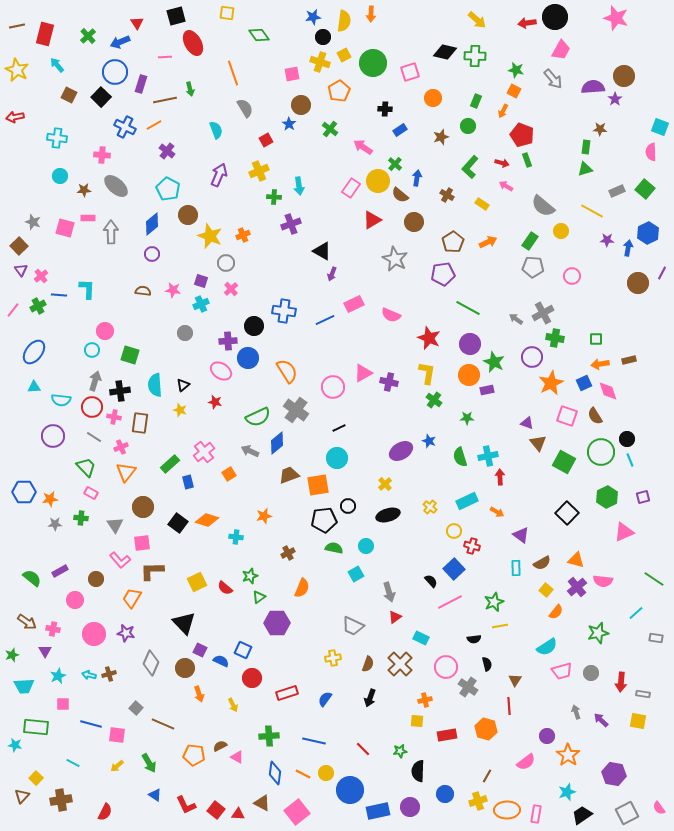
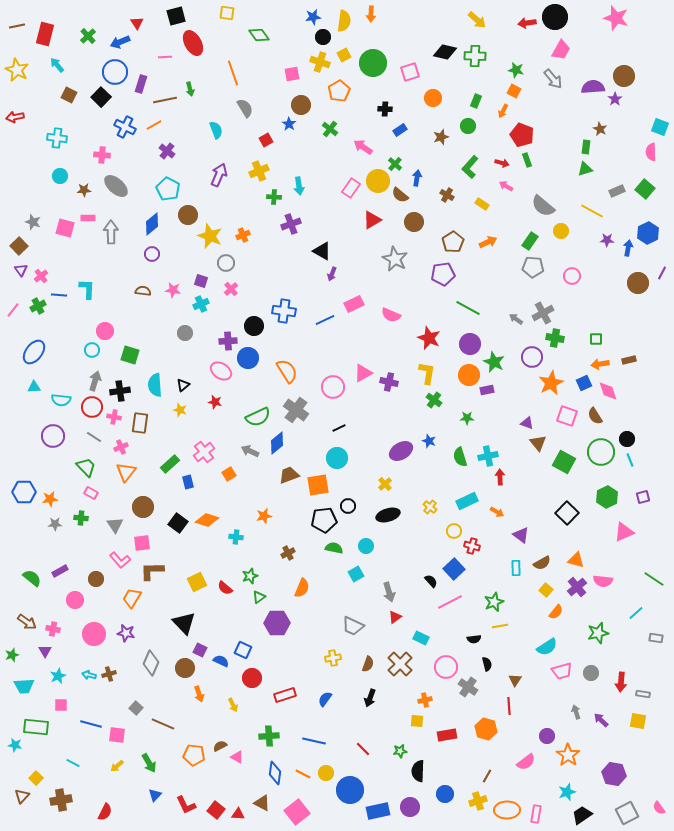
brown star at (600, 129): rotated 24 degrees clockwise
red rectangle at (287, 693): moved 2 px left, 2 px down
pink square at (63, 704): moved 2 px left, 1 px down
blue triangle at (155, 795): rotated 40 degrees clockwise
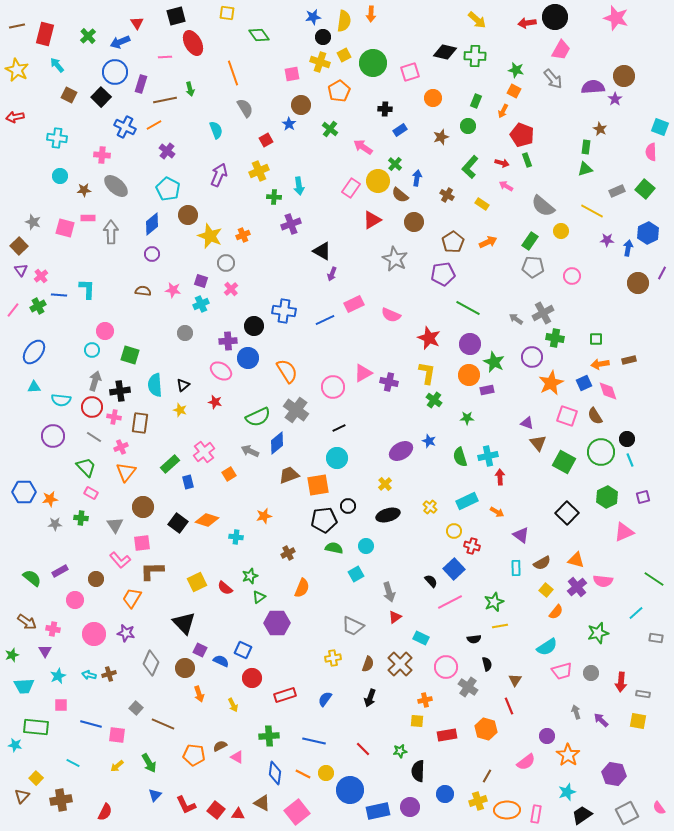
red line at (509, 706): rotated 18 degrees counterclockwise
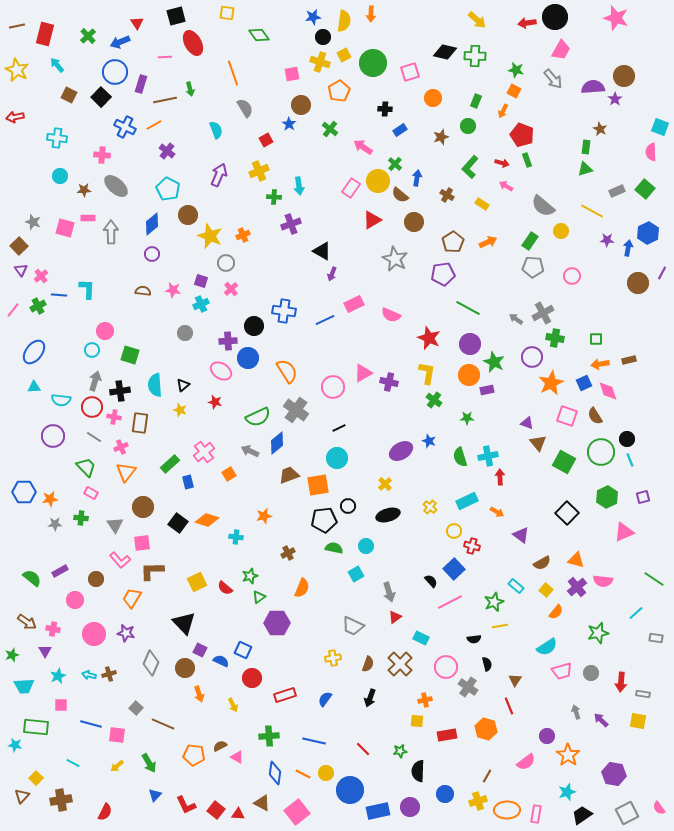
cyan rectangle at (516, 568): moved 18 px down; rotated 49 degrees counterclockwise
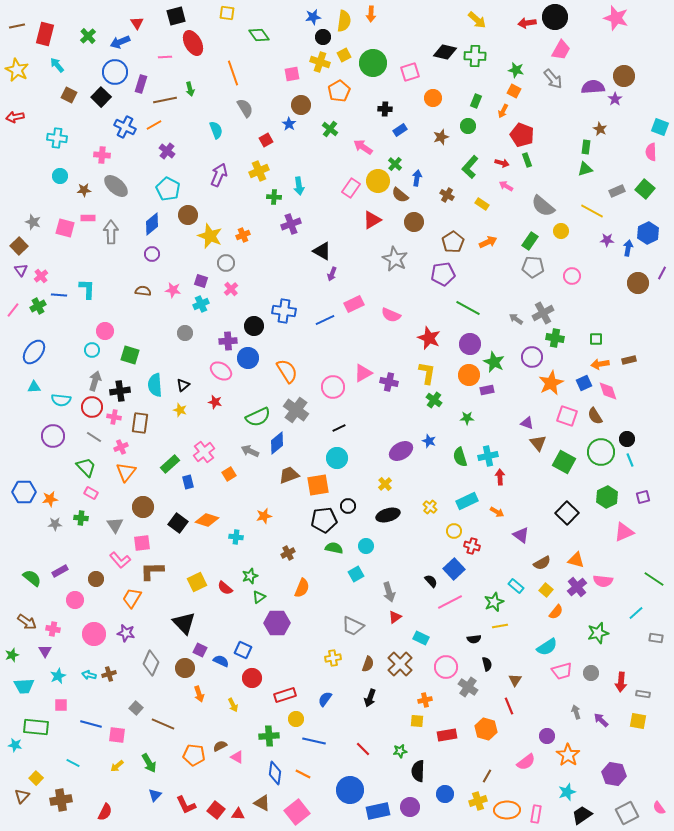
yellow circle at (326, 773): moved 30 px left, 54 px up
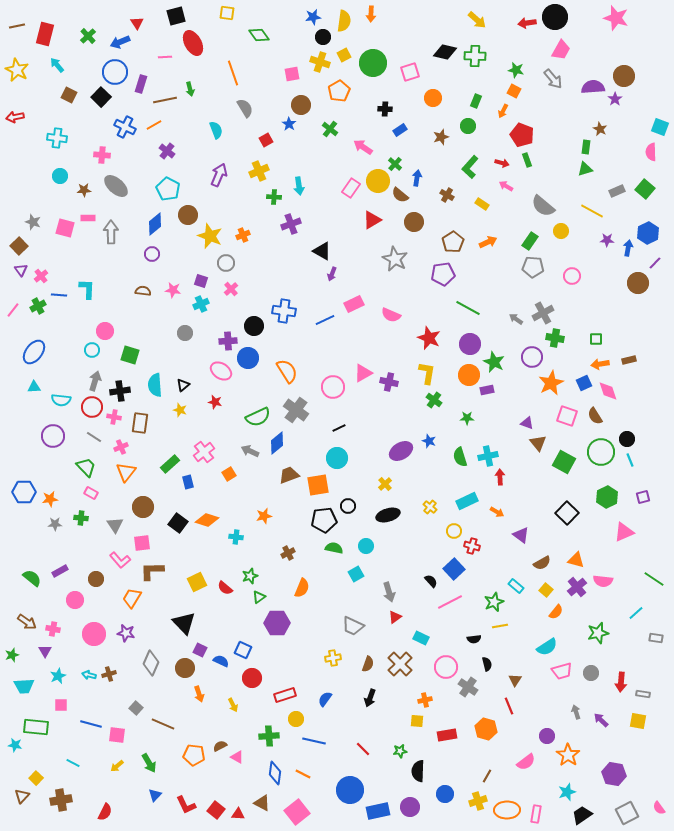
blue diamond at (152, 224): moved 3 px right
purple line at (662, 273): moved 7 px left, 10 px up; rotated 16 degrees clockwise
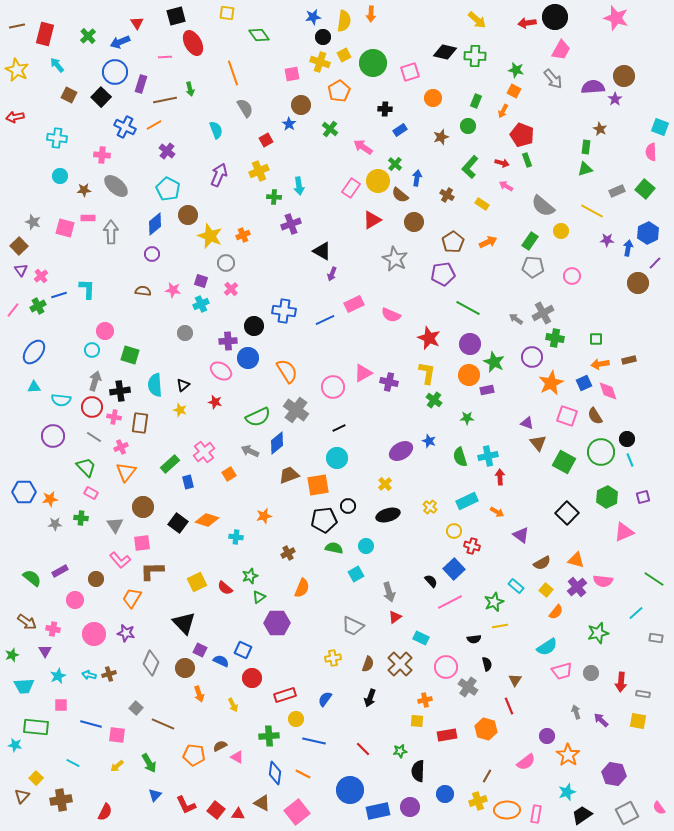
blue line at (59, 295): rotated 21 degrees counterclockwise
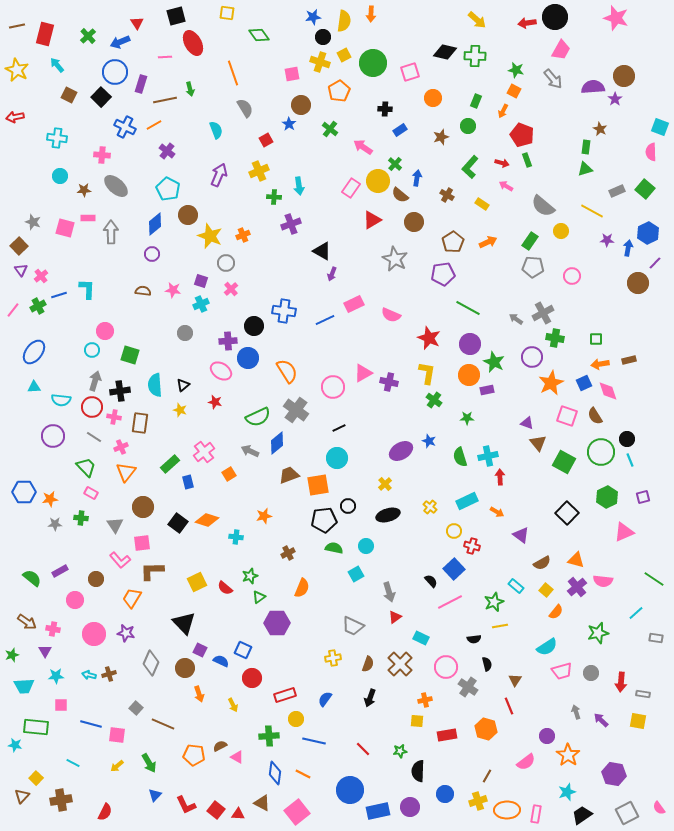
cyan star at (58, 676): moved 2 px left; rotated 21 degrees clockwise
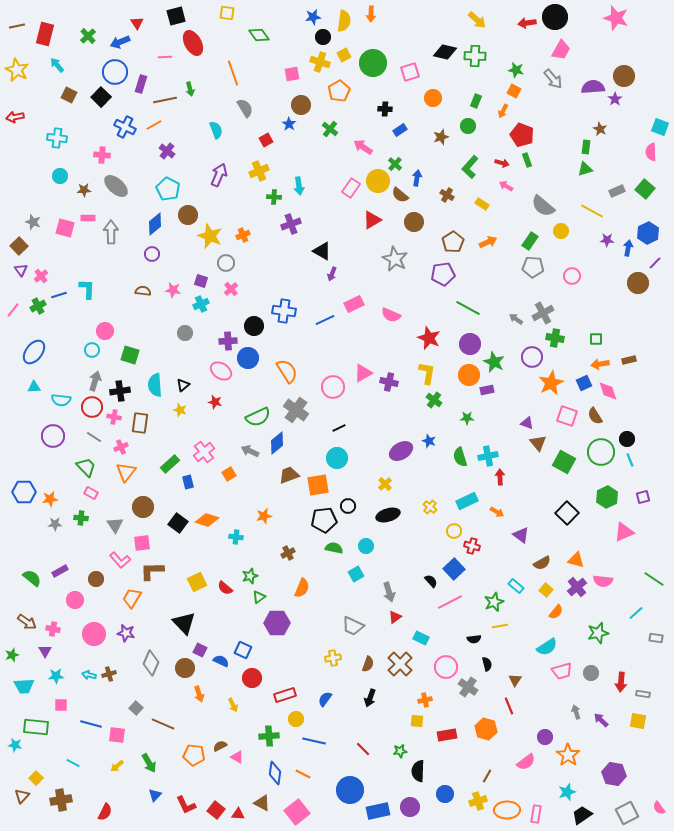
purple circle at (547, 736): moved 2 px left, 1 px down
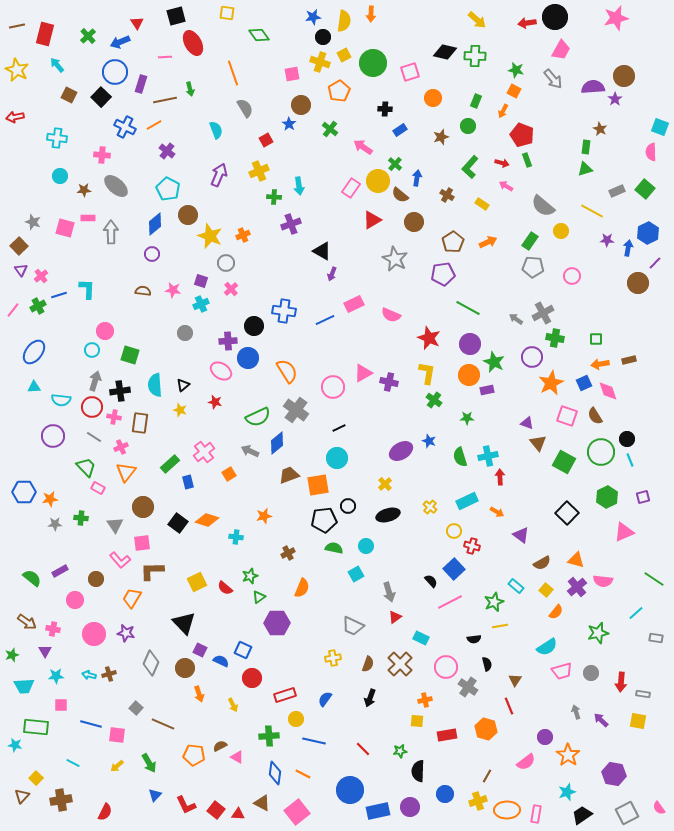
pink star at (616, 18): rotated 30 degrees counterclockwise
pink rectangle at (91, 493): moved 7 px right, 5 px up
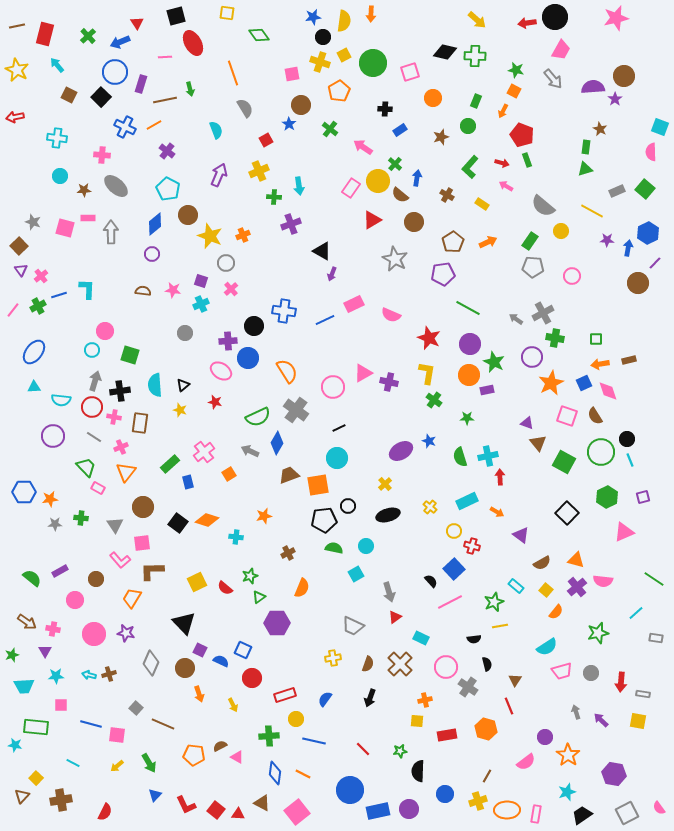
blue diamond at (277, 443): rotated 20 degrees counterclockwise
purple circle at (410, 807): moved 1 px left, 2 px down
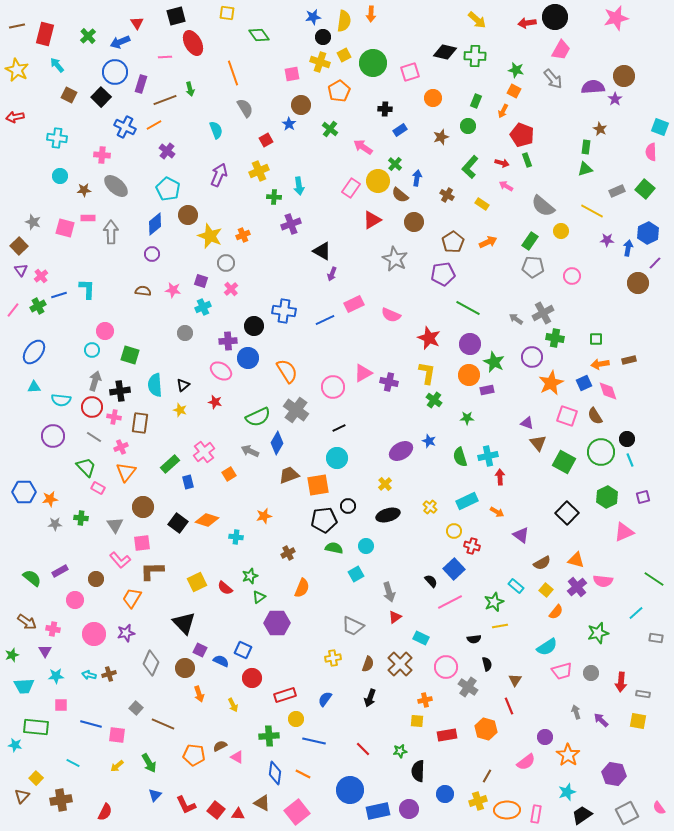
brown line at (165, 100): rotated 10 degrees counterclockwise
cyan cross at (201, 304): moved 2 px right, 3 px down
purple star at (126, 633): rotated 24 degrees counterclockwise
